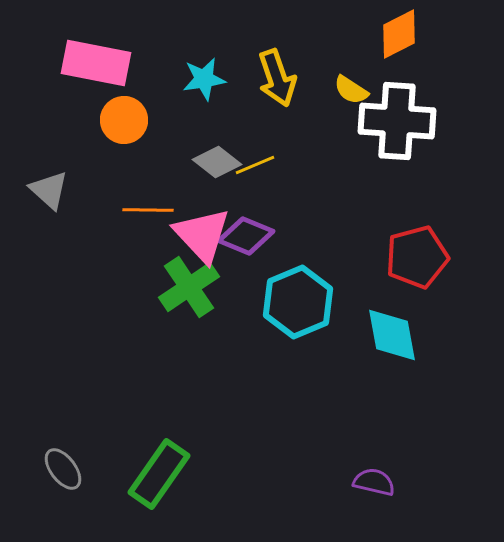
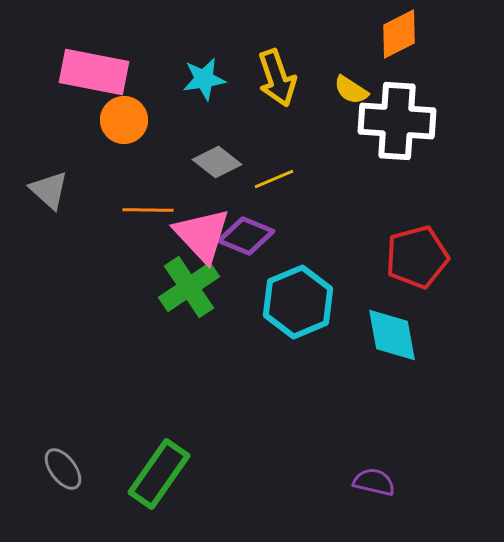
pink rectangle: moved 2 px left, 9 px down
yellow line: moved 19 px right, 14 px down
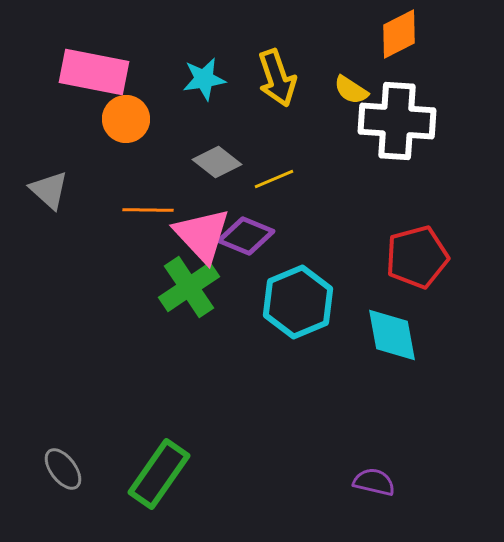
orange circle: moved 2 px right, 1 px up
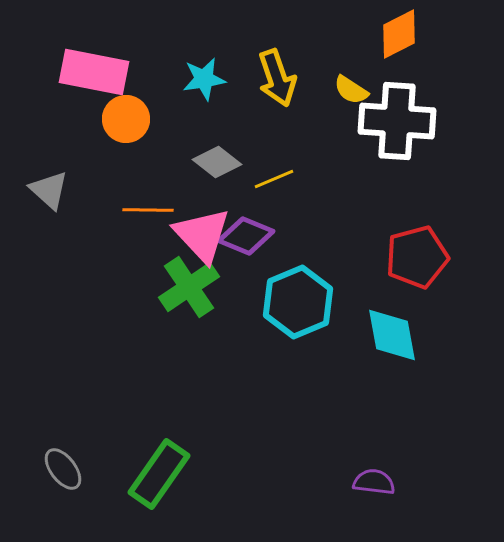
purple semicircle: rotated 6 degrees counterclockwise
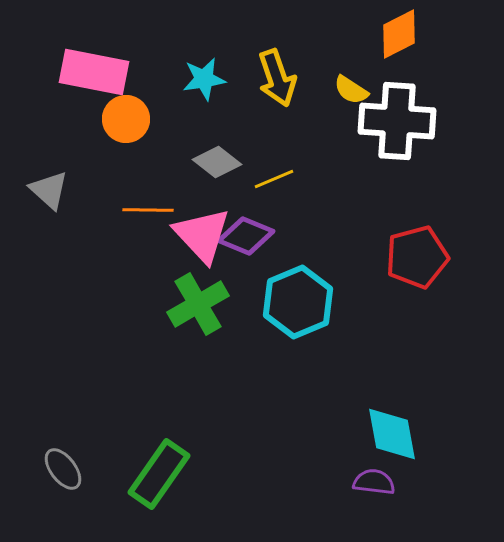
green cross: moved 9 px right, 17 px down; rotated 4 degrees clockwise
cyan diamond: moved 99 px down
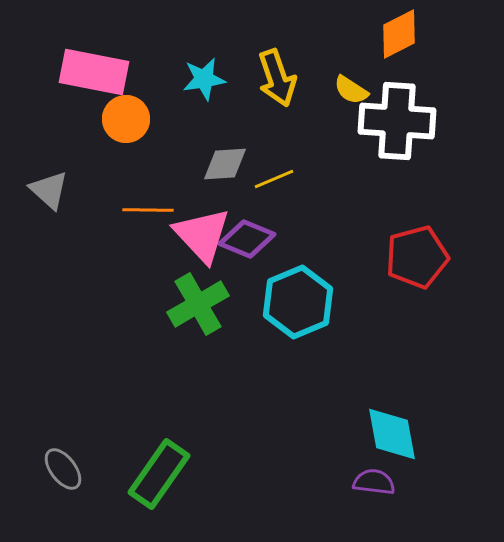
gray diamond: moved 8 px right, 2 px down; rotated 42 degrees counterclockwise
purple diamond: moved 1 px right, 3 px down
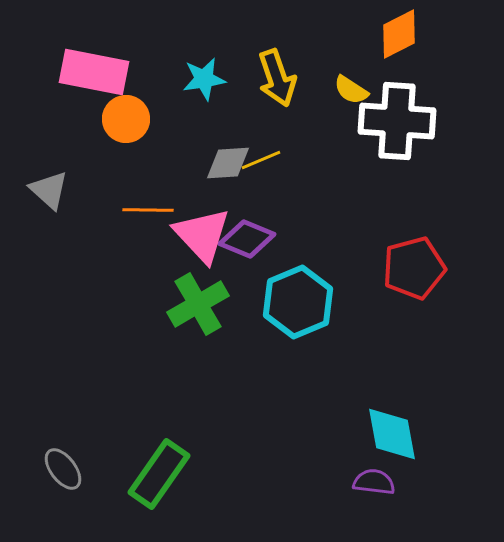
gray diamond: moved 3 px right, 1 px up
yellow line: moved 13 px left, 19 px up
red pentagon: moved 3 px left, 11 px down
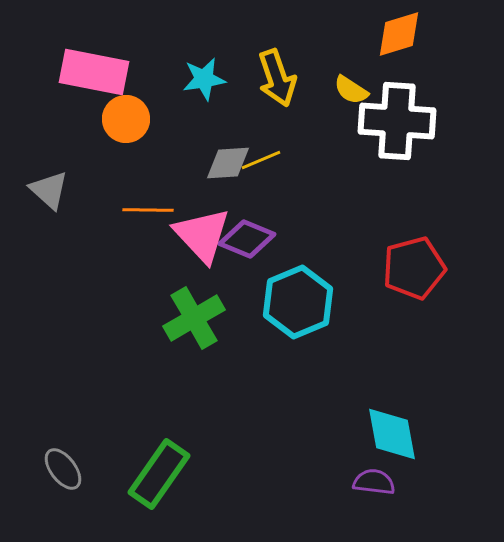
orange diamond: rotated 10 degrees clockwise
green cross: moved 4 px left, 14 px down
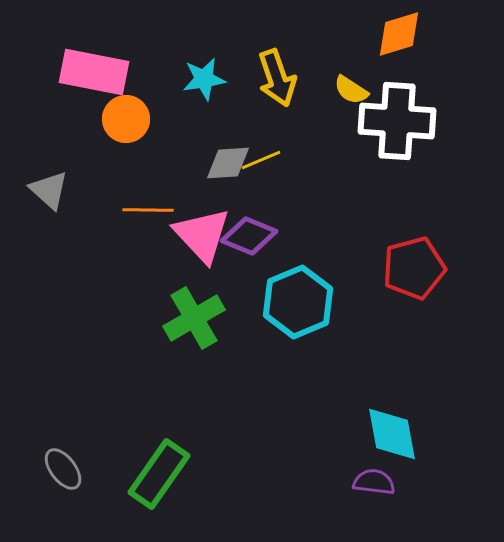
purple diamond: moved 2 px right, 3 px up
